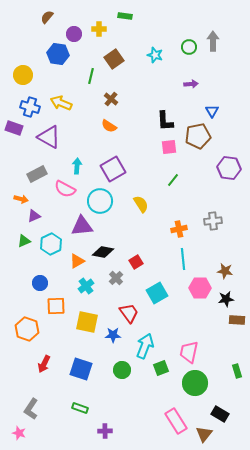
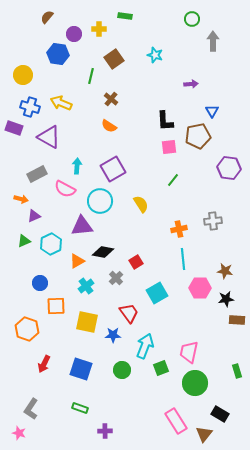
green circle at (189, 47): moved 3 px right, 28 px up
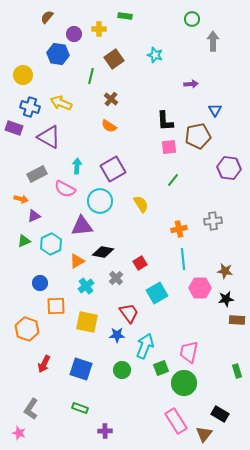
blue triangle at (212, 111): moved 3 px right, 1 px up
red square at (136, 262): moved 4 px right, 1 px down
blue star at (113, 335): moved 4 px right
green circle at (195, 383): moved 11 px left
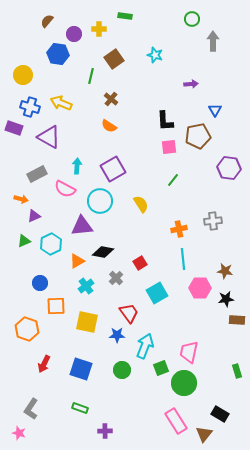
brown semicircle at (47, 17): moved 4 px down
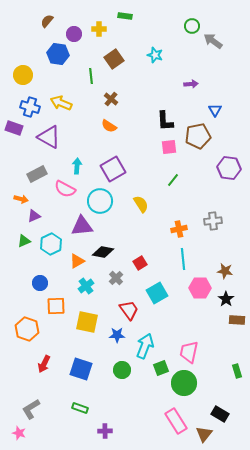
green circle at (192, 19): moved 7 px down
gray arrow at (213, 41): rotated 54 degrees counterclockwise
green line at (91, 76): rotated 21 degrees counterclockwise
black star at (226, 299): rotated 28 degrees counterclockwise
red trapezoid at (129, 313): moved 3 px up
gray L-shape at (31, 409): rotated 25 degrees clockwise
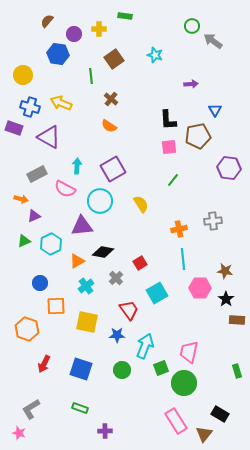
black L-shape at (165, 121): moved 3 px right, 1 px up
